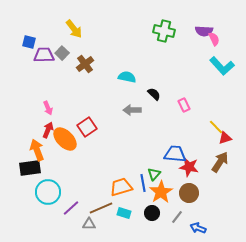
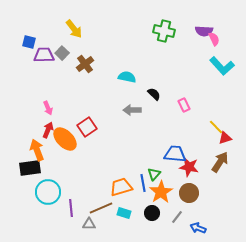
purple line: rotated 54 degrees counterclockwise
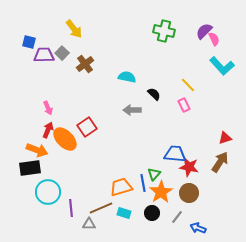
purple semicircle: rotated 132 degrees clockwise
yellow line: moved 28 px left, 42 px up
orange arrow: rotated 130 degrees clockwise
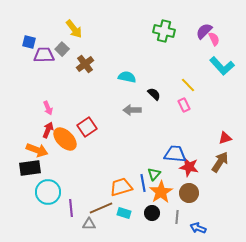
gray square: moved 4 px up
gray line: rotated 32 degrees counterclockwise
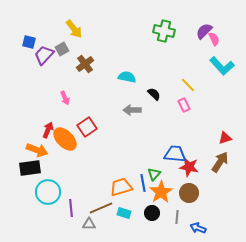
gray square: rotated 16 degrees clockwise
purple trapezoid: rotated 45 degrees counterclockwise
pink arrow: moved 17 px right, 10 px up
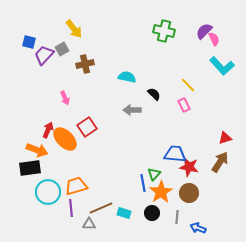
brown cross: rotated 24 degrees clockwise
orange trapezoid: moved 45 px left, 1 px up
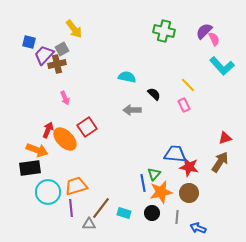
brown cross: moved 28 px left
orange star: rotated 20 degrees clockwise
brown line: rotated 30 degrees counterclockwise
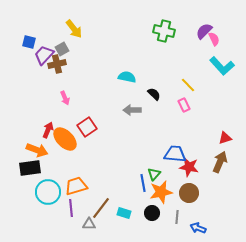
brown arrow: rotated 10 degrees counterclockwise
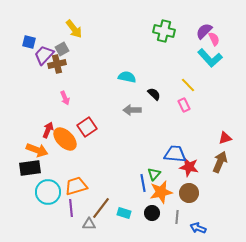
cyan L-shape: moved 12 px left, 8 px up
